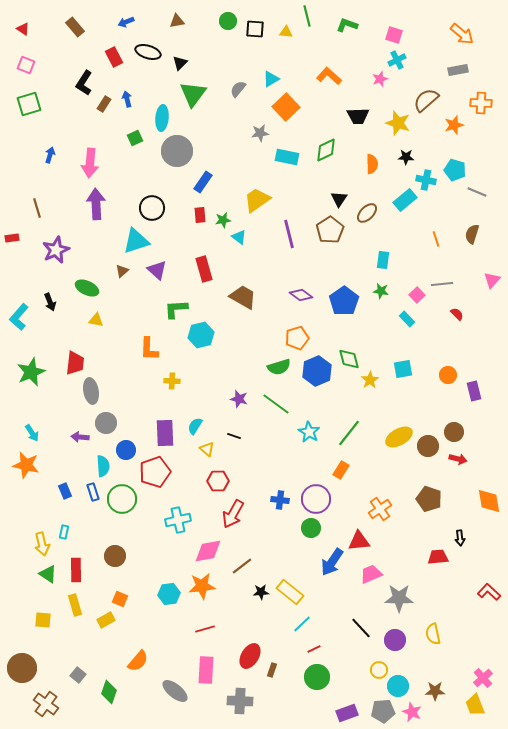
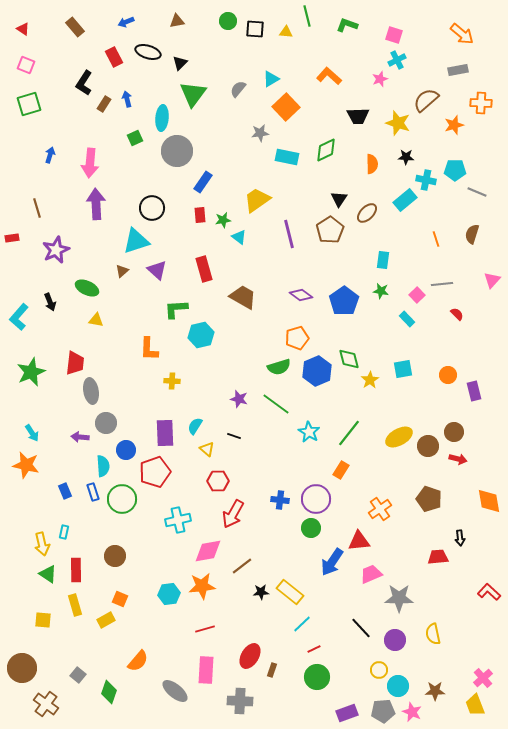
cyan pentagon at (455, 170): rotated 15 degrees counterclockwise
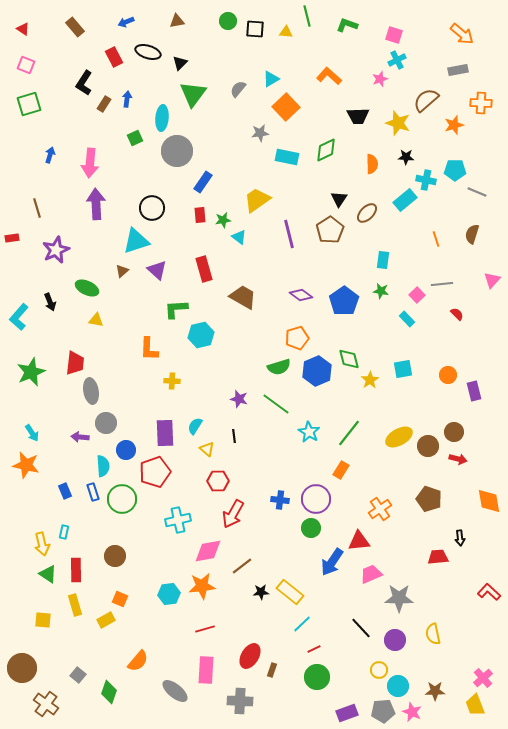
blue arrow at (127, 99): rotated 21 degrees clockwise
black line at (234, 436): rotated 64 degrees clockwise
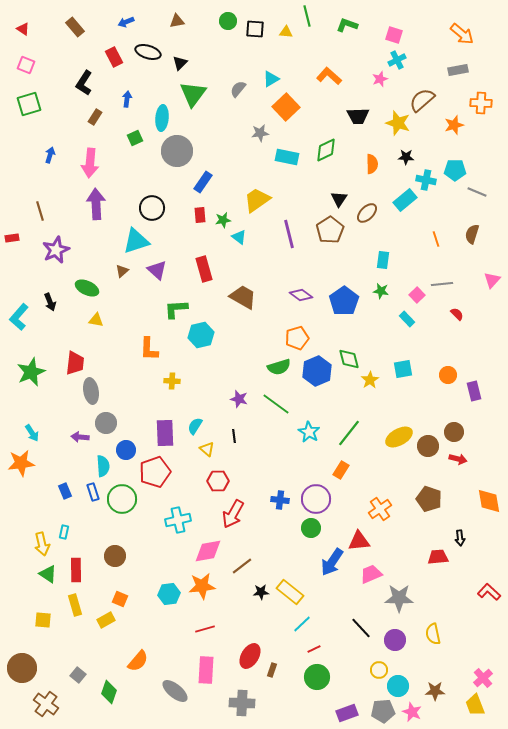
brown semicircle at (426, 100): moved 4 px left
brown rectangle at (104, 104): moved 9 px left, 13 px down
brown line at (37, 208): moved 3 px right, 3 px down
orange star at (26, 465): moved 5 px left, 2 px up; rotated 20 degrees counterclockwise
gray cross at (240, 701): moved 2 px right, 2 px down
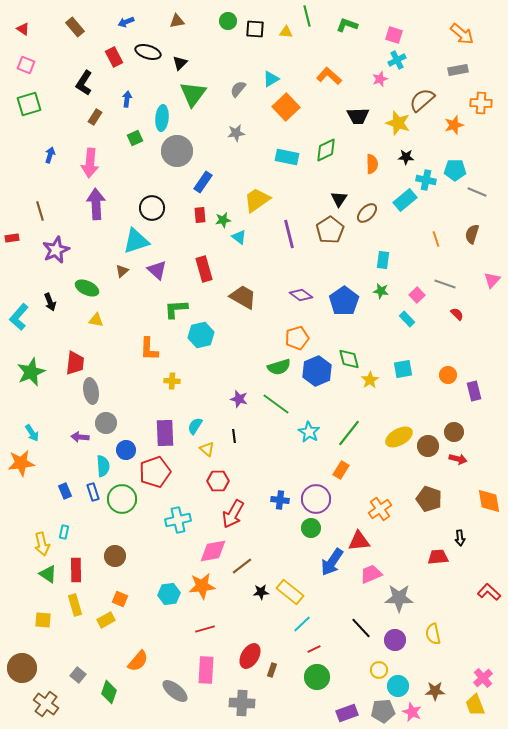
gray star at (260, 133): moved 24 px left
gray line at (442, 284): moved 3 px right; rotated 25 degrees clockwise
pink diamond at (208, 551): moved 5 px right
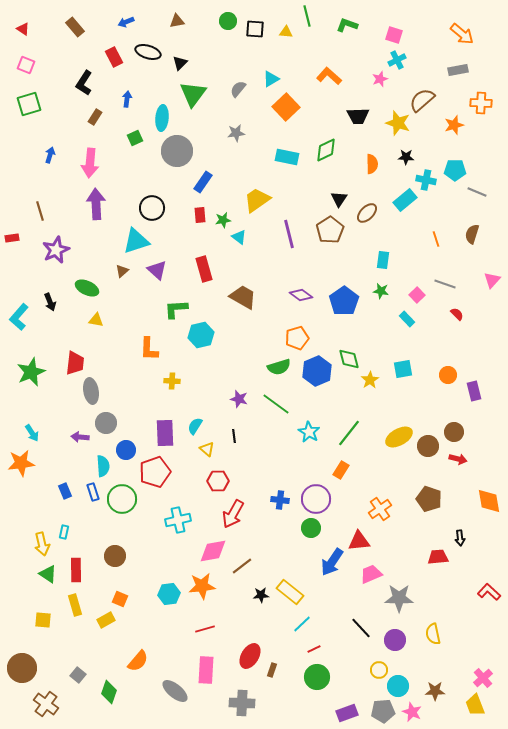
black star at (261, 592): moved 3 px down
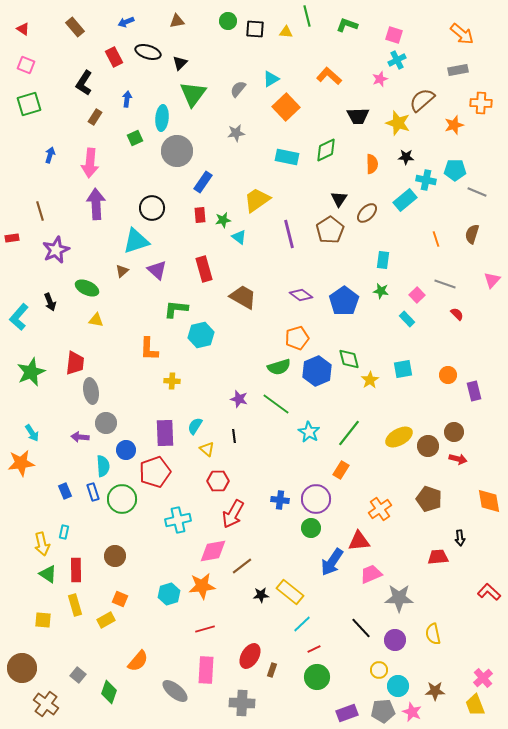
green L-shape at (176, 309): rotated 10 degrees clockwise
cyan hexagon at (169, 594): rotated 10 degrees counterclockwise
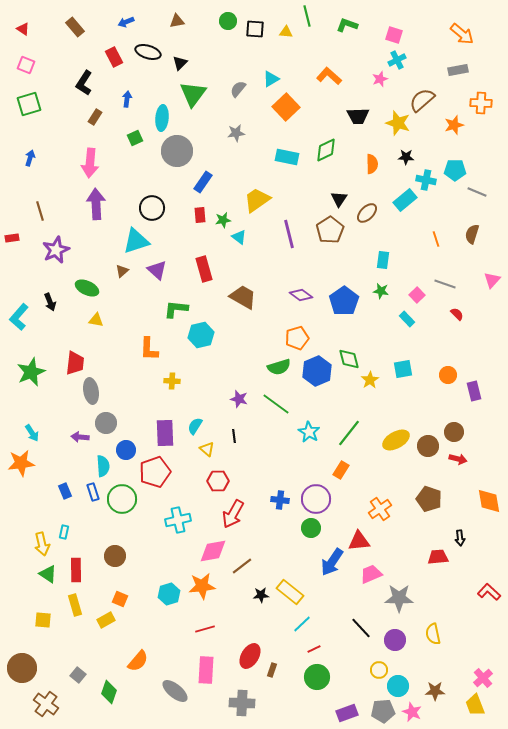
blue arrow at (50, 155): moved 20 px left, 3 px down
yellow ellipse at (399, 437): moved 3 px left, 3 px down
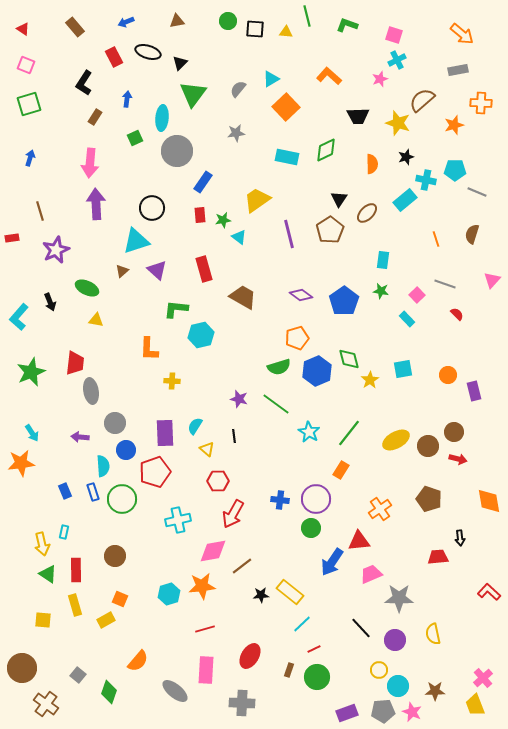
black star at (406, 157): rotated 21 degrees counterclockwise
gray circle at (106, 423): moved 9 px right
brown rectangle at (272, 670): moved 17 px right
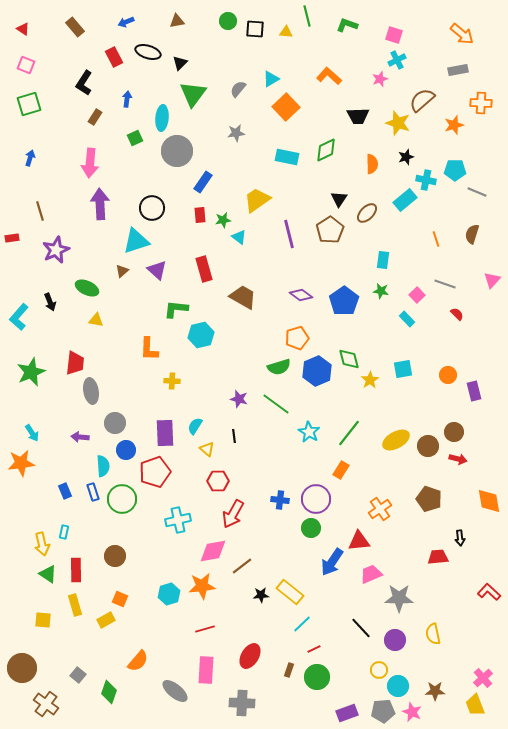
purple arrow at (96, 204): moved 4 px right
